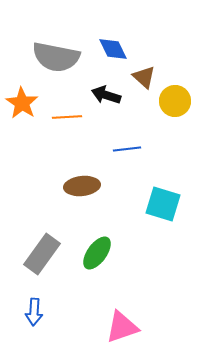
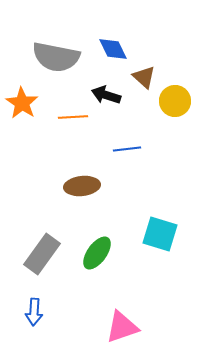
orange line: moved 6 px right
cyan square: moved 3 px left, 30 px down
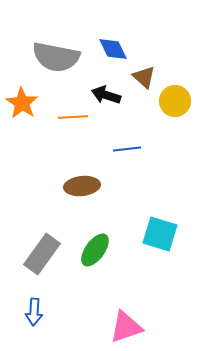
green ellipse: moved 2 px left, 3 px up
pink triangle: moved 4 px right
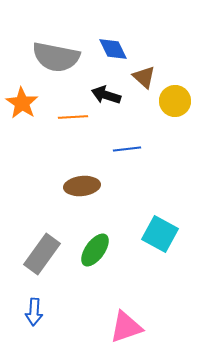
cyan square: rotated 12 degrees clockwise
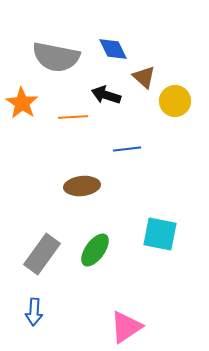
cyan square: rotated 18 degrees counterclockwise
pink triangle: rotated 15 degrees counterclockwise
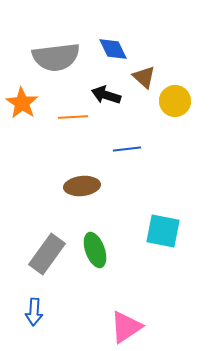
gray semicircle: rotated 18 degrees counterclockwise
cyan square: moved 3 px right, 3 px up
green ellipse: rotated 56 degrees counterclockwise
gray rectangle: moved 5 px right
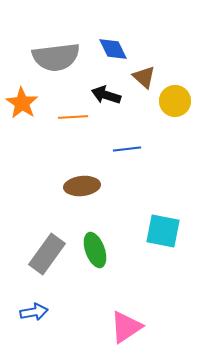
blue arrow: rotated 104 degrees counterclockwise
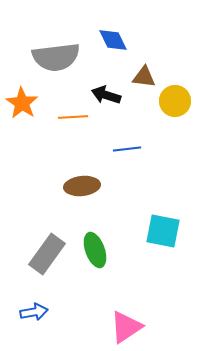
blue diamond: moved 9 px up
brown triangle: rotated 35 degrees counterclockwise
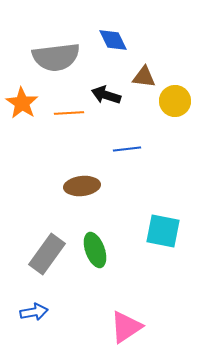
orange line: moved 4 px left, 4 px up
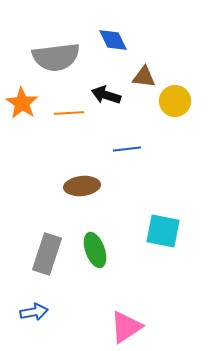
gray rectangle: rotated 18 degrees counterclockwise
